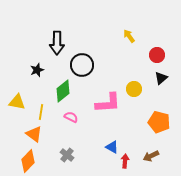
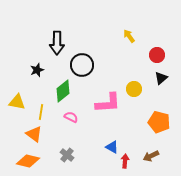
orange diamond: rotated 60 degrees clockwise
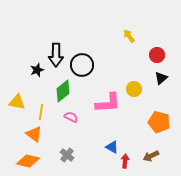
black arrow: moved 1 px left, 12 px down
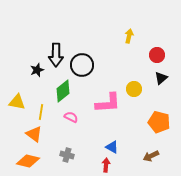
yellow arrow: rotated 48 degrees clockwise
gray cross: rotated 24 degrees counterclockwise
red arrow: moved 19 px left, 4 px down
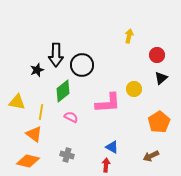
orange pentagon: rotated 25 degrees clockwise
